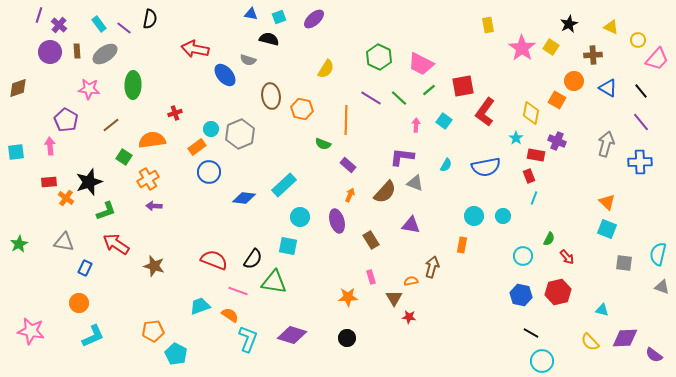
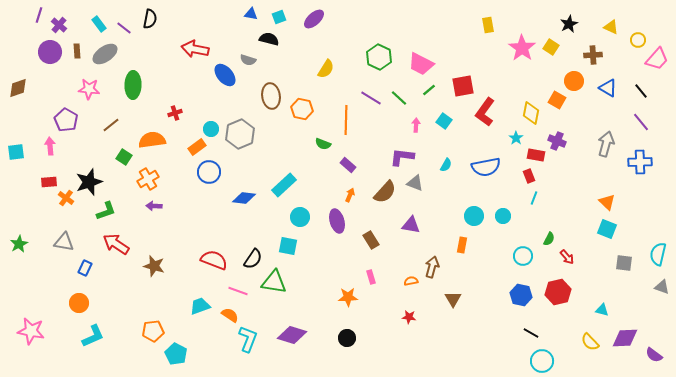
brown triangle at (394, 298): moved 59 px right, 1 px down
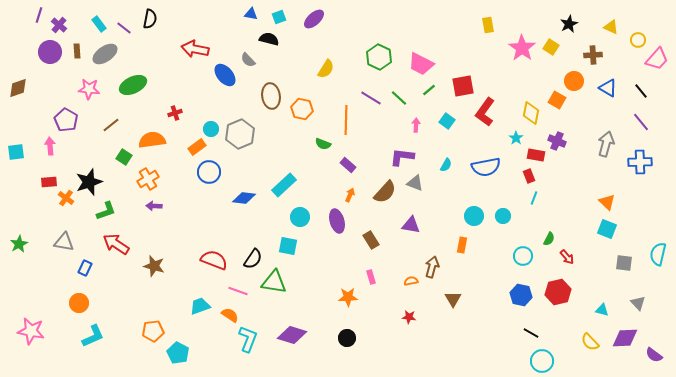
gray semicircle at (248, 60): rotated 28 degrees clockwise
green ellipse at (133, 85): rotated 64 degrees clockwise
cyan square at (444, 121): moved 3 px right
gray triangle at (662, 287): moved 24 px left, 16 px down; rotated 28 degrees clockwise
cyan pentagon at (176, 354): moved 2 px right, 1 px up
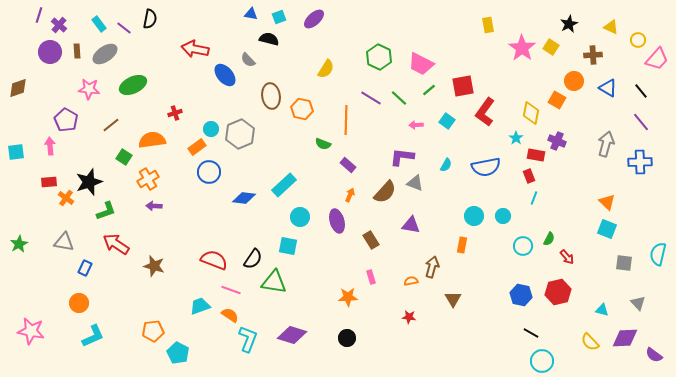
pink arrow at (416, 125): rotated 96 degrees counterclockwise
cyan circle at (523, 256): moved 10 px up
pink line at (238, 291): moved 7 px left, 1 px up
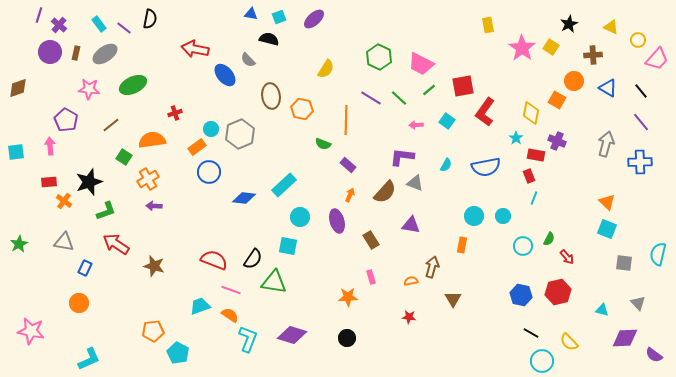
brown rectangle at (77, 51): moved 1 px left, 2 px down; rotated 16 degrees clockwise
orange cross at (66, 198): moved 2 px left, 3 px down
cyan L-shape at (93, 336): moved 4 px left, 23 px down
yellow semicircle at (590, 342): moved 21 px left
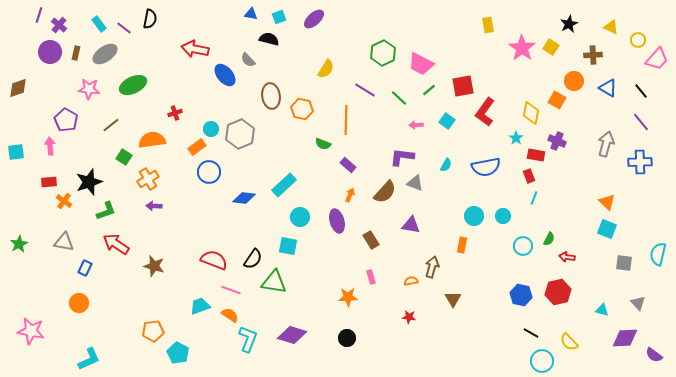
green hexagon at (379, 57): moved 4 px right, 4 px up; rotated 10 degrees clockwise
purple line at (371, 98): moved 6 px left, 8 px up
red arrow at (567, 257): rotated 140 degrees clockwise
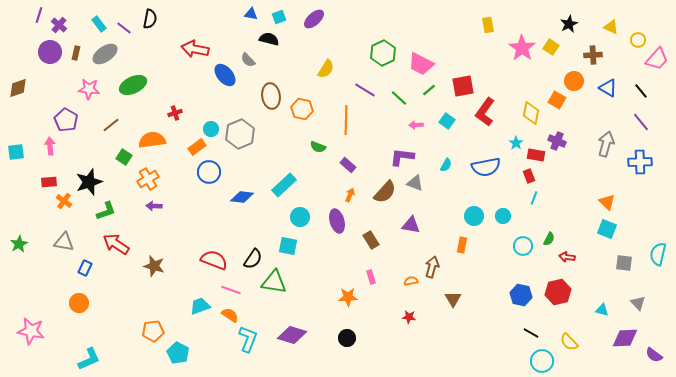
cyan star at (516, 138): moved 5 px down
green semicircle at (323, 144): moved 5 px left, 3 px down
blue diamond at (244, 198): moved 2 px left, 1 px up
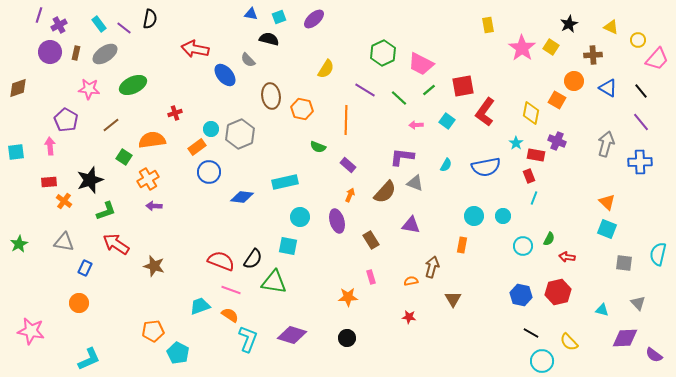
purple cross at (59, 25): rotated 21 degrees clockwise
black star at (89, 182): moved 1 px right, 2 px up
cyan rectangle at (284, 185): moved 1 px right, 3 px up; rotated 30 degrees clockwise
red semicircle at (214, 260): moved 7 px right, 1 px down
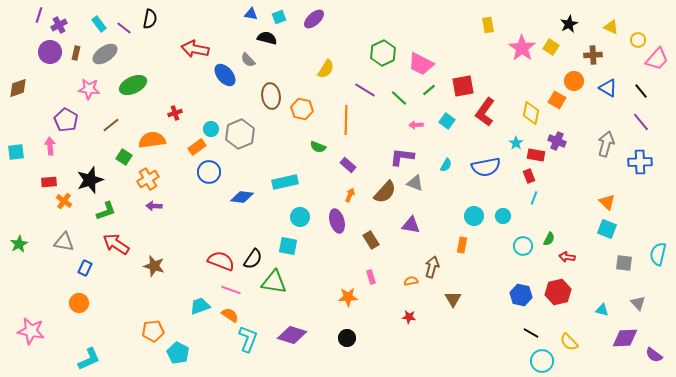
black semicircle at (269, 39): moved 2 px left, 1 px up
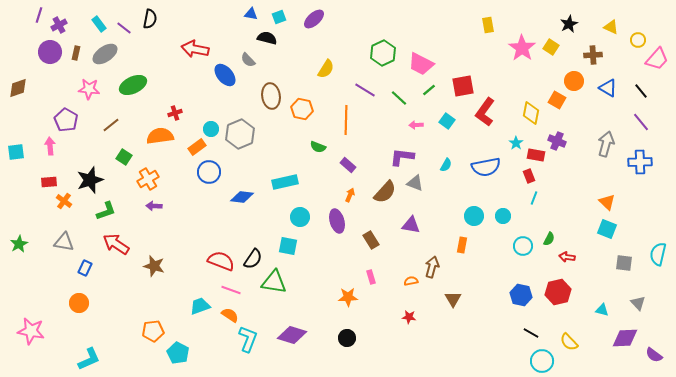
orange semicircle at (152, 140): moved 8 px right, 4 px up
